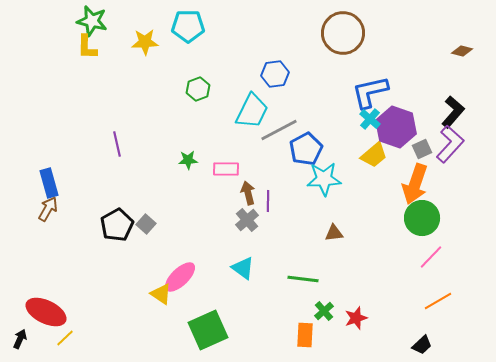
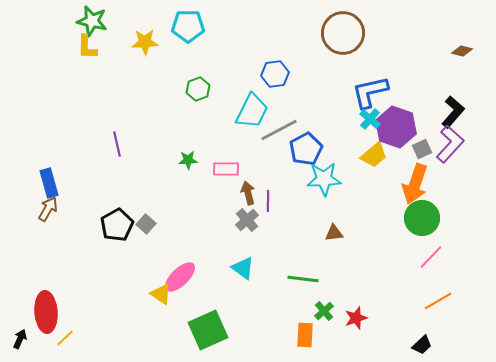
red ellipse at (46, 312): rotated 60 degrees clockwise
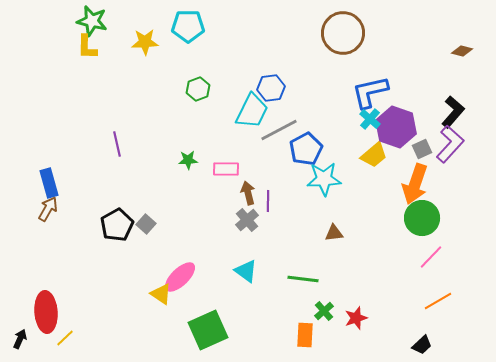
blue hexagon at (275, 74): moved 4 px left, 14 px down
cyan triangle at (243, 268): moved 3 px right, 3 px down
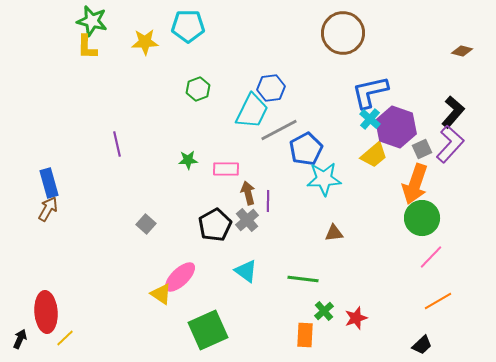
black pentagon at (117, 225): moved 98 px right
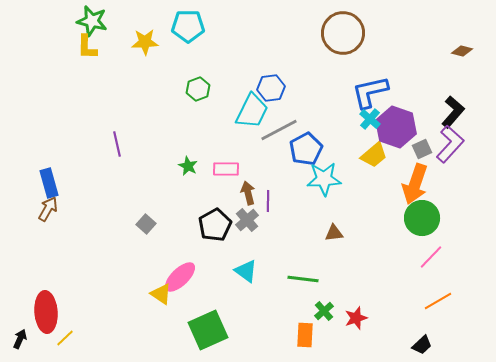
green star at (188, 160): moved 6 px down; rotated 30 degrees clockwise
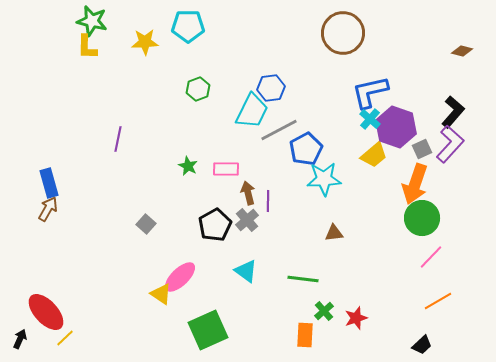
purple line at (117, 144): moved 1 px right, 5 px up; rotated 25 degrees clockwise
red ellipse at (46, 312): rotated 39 degrees counterclockwise
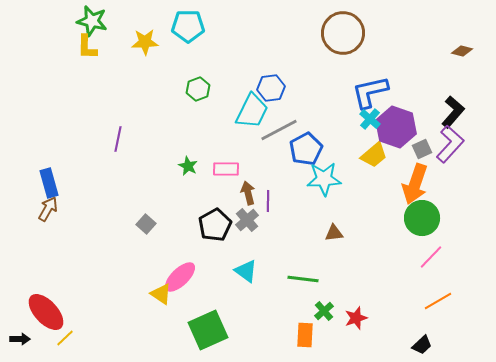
black arrow at (20, 339): rotated 66 degrees clockwise
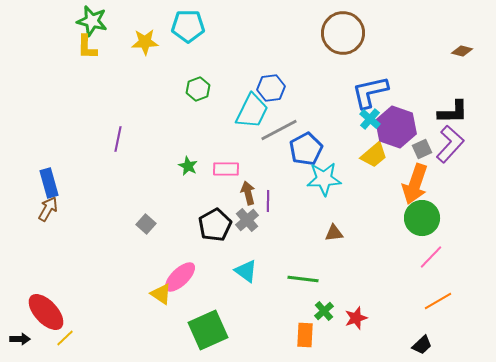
black L-shape at (453, 112): rotated 48 degrees clockwise
